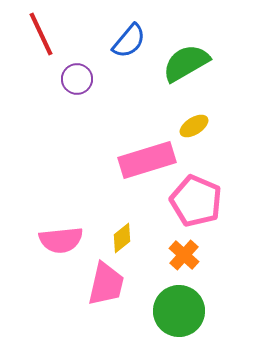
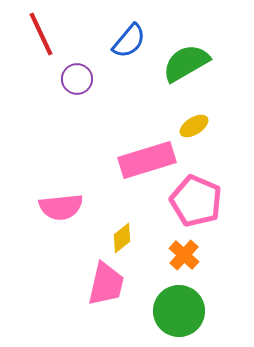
pink semicircle: moved 33 px up
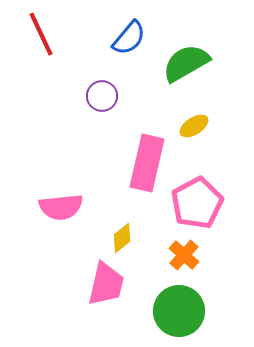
blue semicircle: moved 3 px up
purple circle: moved 25 px right, 17 px down
pink rectangle: moved 3 px down; rotated 60 degrees counterclockwise
pink pentagon: moved 1 px right, 2 px down; rotated 21 degrees clockwise
